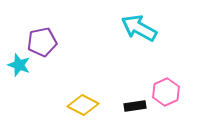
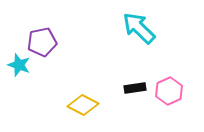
cyan arrow: rotated 15 degrees clockwise
pink hexagon: moved 3 px right, 1 px up
black rectangle: moved 18 px up
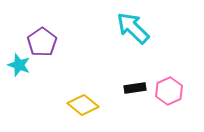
cyan arrow: moved 6 px left
purple pentagon: rotated 24 degrees counterclockwise
yellow diamond: rotated 12 degrees clockwise
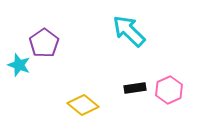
cyan arrow: moved 4 px left, 3 px down
purple pentagon: moved 2 px right, 1 px down
pink hexagon: moved 1 px up
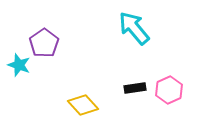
cyan arrow: moved 5 px right, 3 px up; rotated 6 degrees clockwise
yellow diamond: rotated 8 degrees clockwise
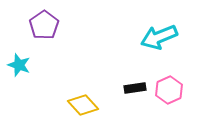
cyan arrow: moved 25 px right, 9 px down; rotated 72 degrees counterclockwise
purple pentagon: moved 18 px up
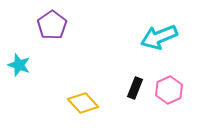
purple pentagon: moved 8 px right
black rectangle: rotated 60 degrees counterclockwise
yellow diamond: moved 2 px up
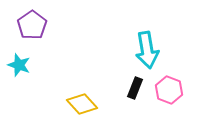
purple pentagon: moved 20 px left
cyan arrow: moved 12 px left, 13 px down; rotated 78 degrees counterclockwise
pink hexagon: rotated 16 degrees counterclockwise
yellow diamond: moved 1 px left, 1 px down
